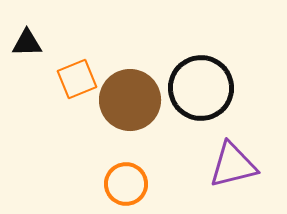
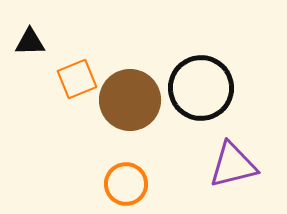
black triangle: moved 3 px right, 1 px up
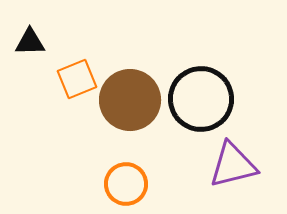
black circle: moved 11 px down
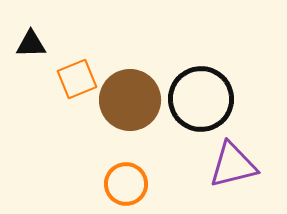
black triangle: moved 1 px right, 2 px down
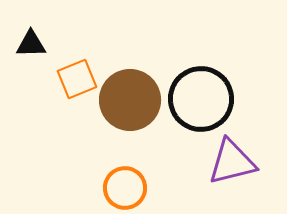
purple triangle: moved 1 px left, 3 px up
orange circle: moved 1 px left, 4 px down
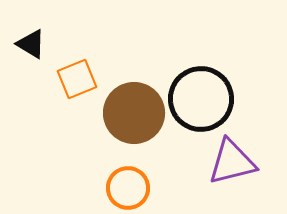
black triangle: rotated 32 degrees clockwise
brown circle: moved 4 px right, 13 px down
orange circle: moved 3 px right
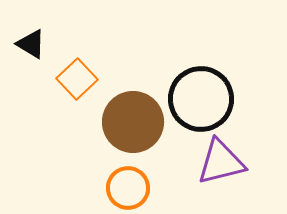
orange square: rotated 21 degrees counterclockwise
brown circle: moved 1 px left, 9 px down
purple triangle: moved 11 px left
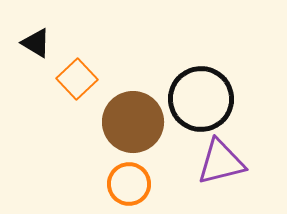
black triangle: moved 5 px right, 1 px up
orange circle: moved 1 px right, 4 px up
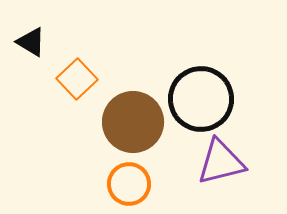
black triangle: moved 5 px left, 1 px up
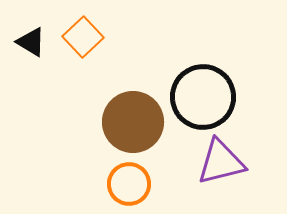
orange square: moved 6 px right, 42 px up
black circle: moved 2 px right, 2 px up
